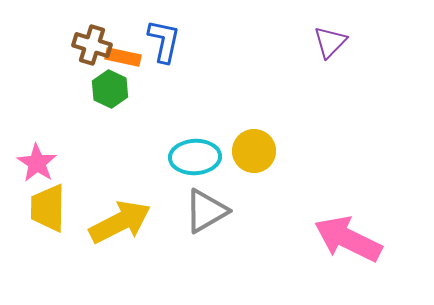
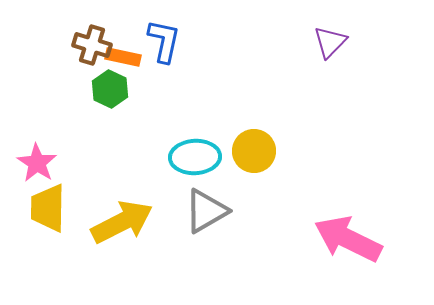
yellow arrow: moved 2 px right
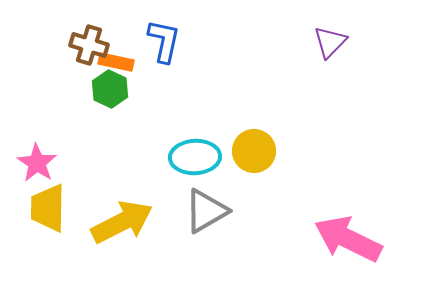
brown cross: moved 3 px left
orange rectangle: moved 7 px left, 5 px down
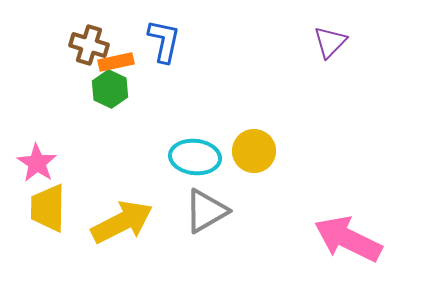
orange rectangle: rotated 24 degrees counterclockwise
cyan ellipse: rotated 9 degrees clockwise
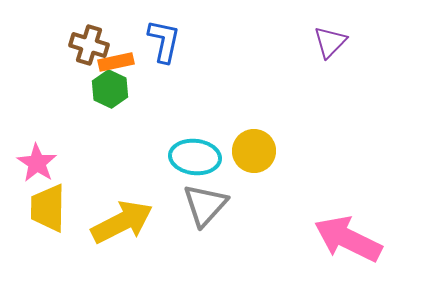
gray triangle: moved 1 px left, 6 px up; rotated 18 degrees counterclockwise
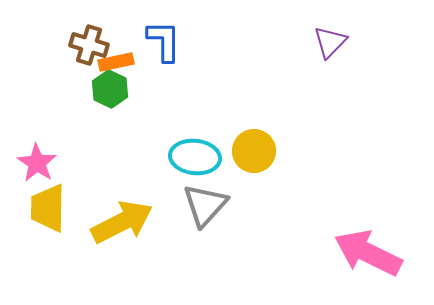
blue L-shape: rotated 12 degrees counterclockwise
pink arrow: moved 20 px right, 14 px down
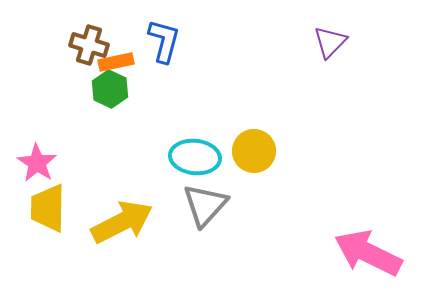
blue L-shape: rotated 15 degrees clockwise
